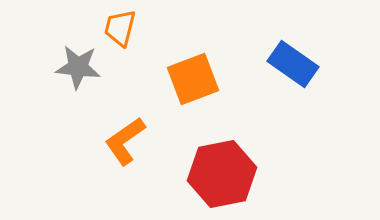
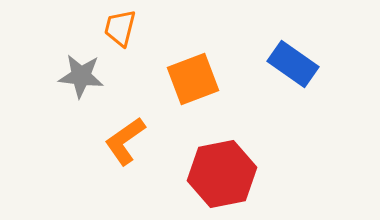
gray star: moved 3 px right, 9 px down
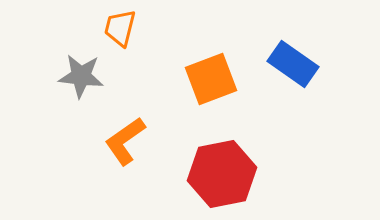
orange square: moved 18 px right
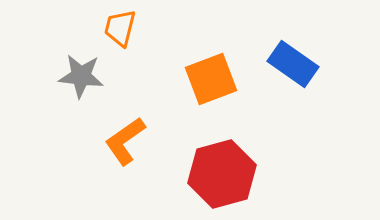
red hexagon: rotated 4 degrees counterclockwise
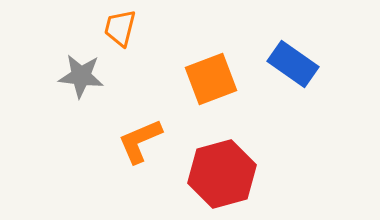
orange L-shape: moved 15 px right; rotated 12 degrees clockwise
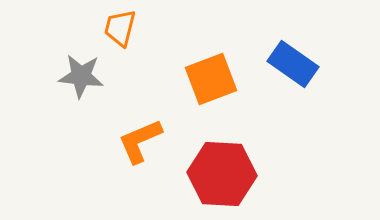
red hexagon: rotated 18 degrees clockwise
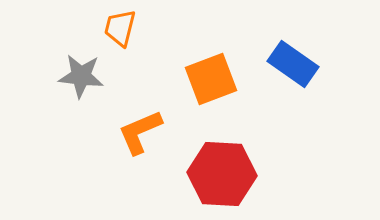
orange L-shape: moved 9 px up
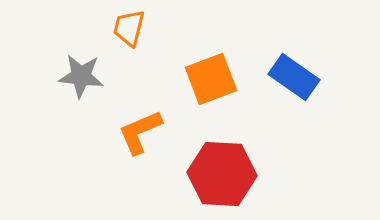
orange trapezoid: moved 9 px right
blue rectangle: moved 1 px right, 13 px down
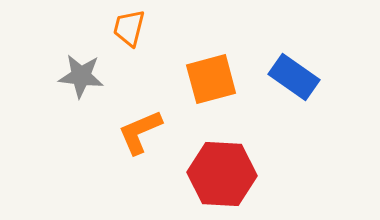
orange square: rotated 6 degrees clockwise
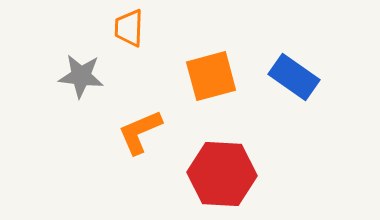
orange trapezoid: rotated 12 degrees counterclockwise
orange square: moved 3 px up
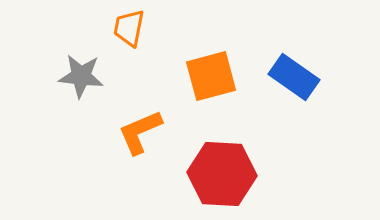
orange trapezoid: rotated 9 degrees clockwise
